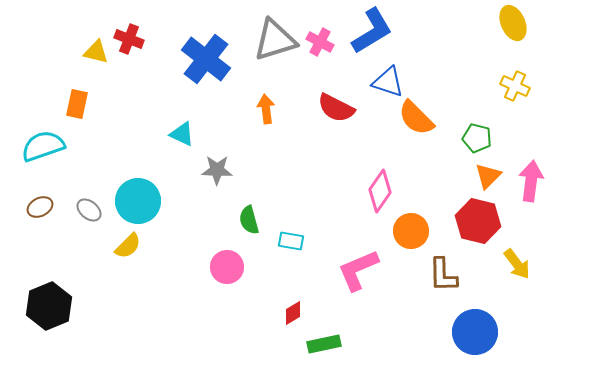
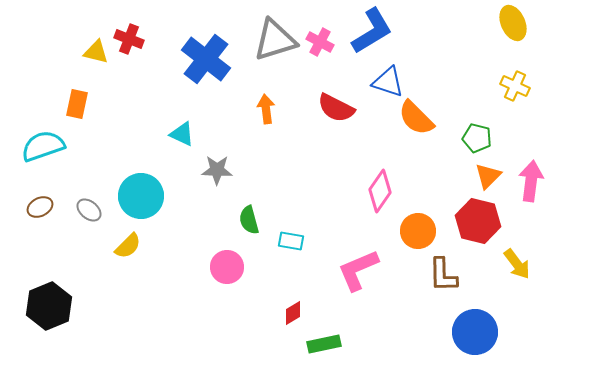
cyan circle: moved 3 px right, 5 px up
orange circle: moved 7 px right
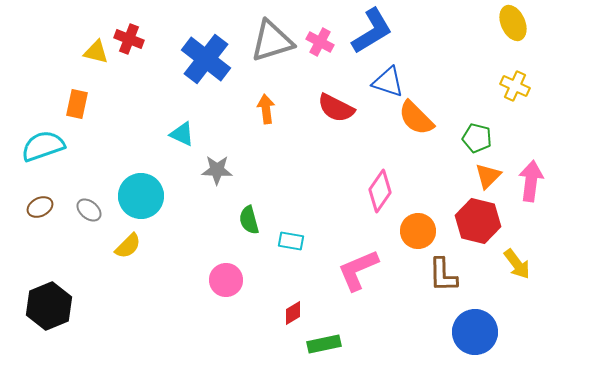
gray triangle: moved 3 px left, 1 px down
pink circle: moved 1 px left, 13 px down
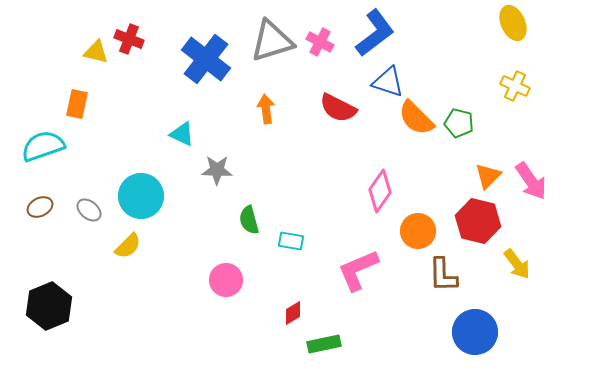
blue L-shape: moved 3 px right, 2 px down; rotated 6 degrees counterclockwise
red semicircle: moved 2 px right
green pentagon: moved 18 px left, 15 px up
pink arrow: rotated 138 degrees clockwise
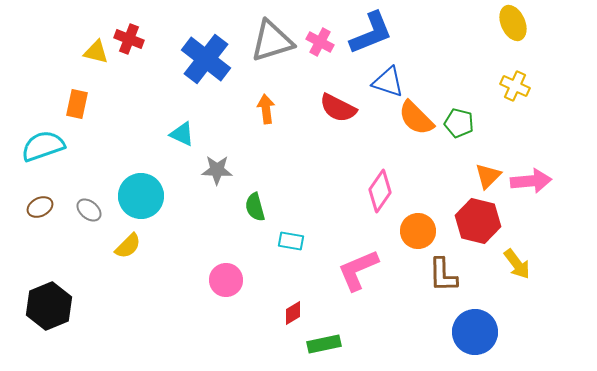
blue L-shape: moved 4 px left; rotated 15 degrees clockwise
pink arrow: rotated 60 degrees counterclockwise
green semicircle: moved 6 px right, 13 px up
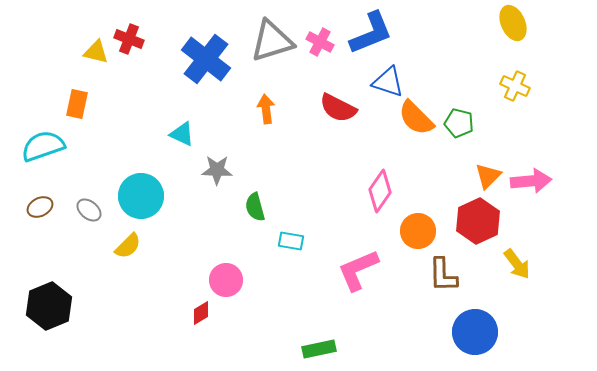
red hexagon: rotated 21 degrees clockwise
red diamond: moved 92 px left
green rectangle: moved 5 px left, 5 px down
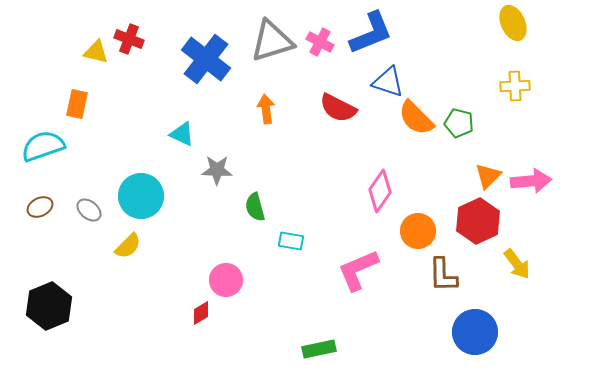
yellow cross: rotated 28 degrees counterclockwise
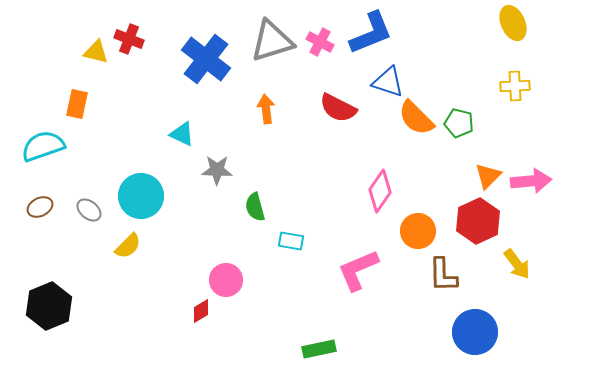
red diamond: moved 2 px up
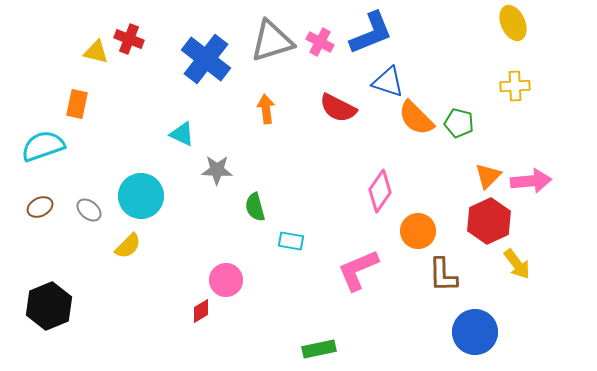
red hexagon: moved 11 px right
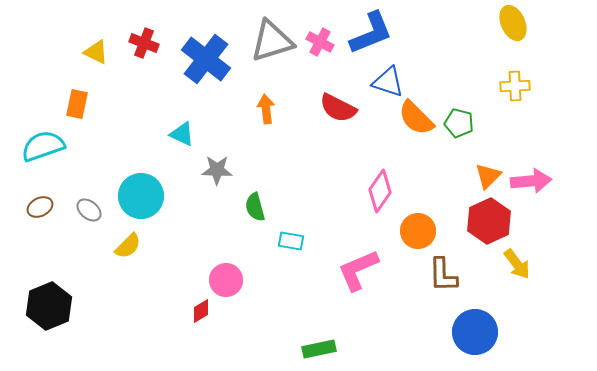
red cross: moved 15 px right, 4 px down
yellow triangle: rotated 12 degrees clockwise
